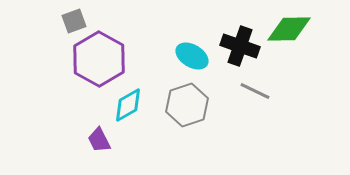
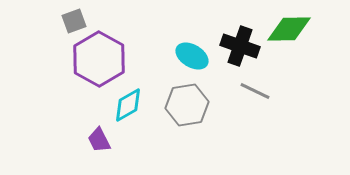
gray hexagon: rotated 9 degrees clockwise
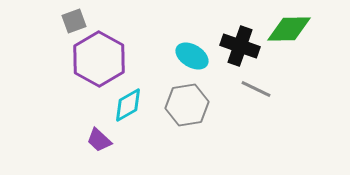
gray line: moved 1 px right, 2 px up
purple trapezoid: rotated 20 degrees counterclockwise
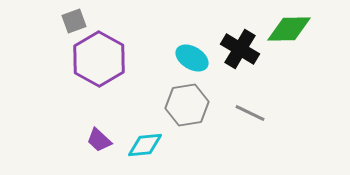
black cross: moved 3 px down; rotated 12 degrees clockwise
cyan ellipse: moved 2 px down
gray line: moved 6 px left, 24 px down
cyan diamond: moved 17 px right, 40 px down; rotated 24 degrees clockwise
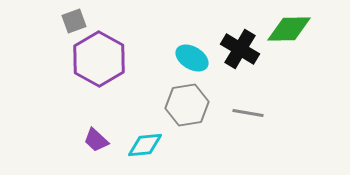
gray line: moved 2 px left; rotated 16 degrees counterclockwise
purple trapezoid: moved 3 px left
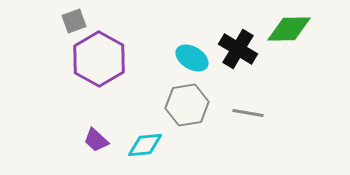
black cross: moved 2 px left
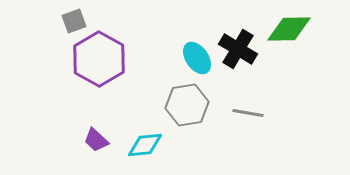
cyan ellipse: moved 5 px right; rotated 24 degrees clockwise
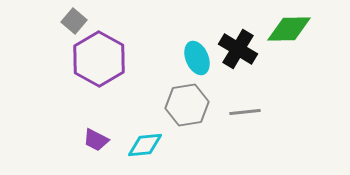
gray square: rotated 30 degrees counterclockwise
cyan ellipse: rotated 12 degrees clockwise
gray line: moved 3 px left, 1 px up; rotated 16 degrees counterclockwise
purple trapezoid: rotated 16 degrees counterclockwise
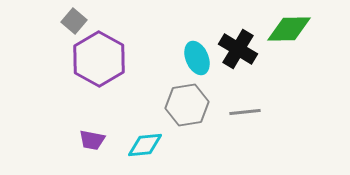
purple trapezoid: moved 4 px left; rotated 16 degrees counterclockwise
